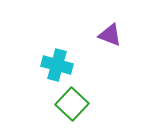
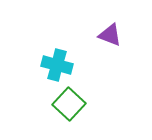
green square: moved 3 px left
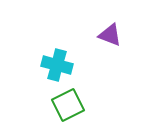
green square: moved 1 px left, 1 px down; rotated 20 degrees clockwise
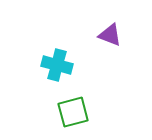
green square: moved 5 px right, 7 px down; rotated 12 degrees clockwise
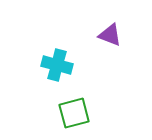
green square: moved 1 px right, 1 px down
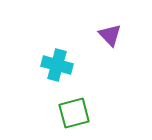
purple triangle: rotated 25 degrees clockwise
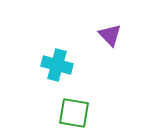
green square: rotated 24 degrees clockwise
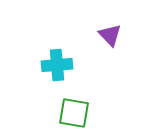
cyan cross: rotated 20 degrees counterclockwise
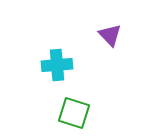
green square: rotated 8 degrees clockwise
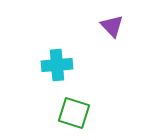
purple triangle: moved 2 px right, 9 px up
